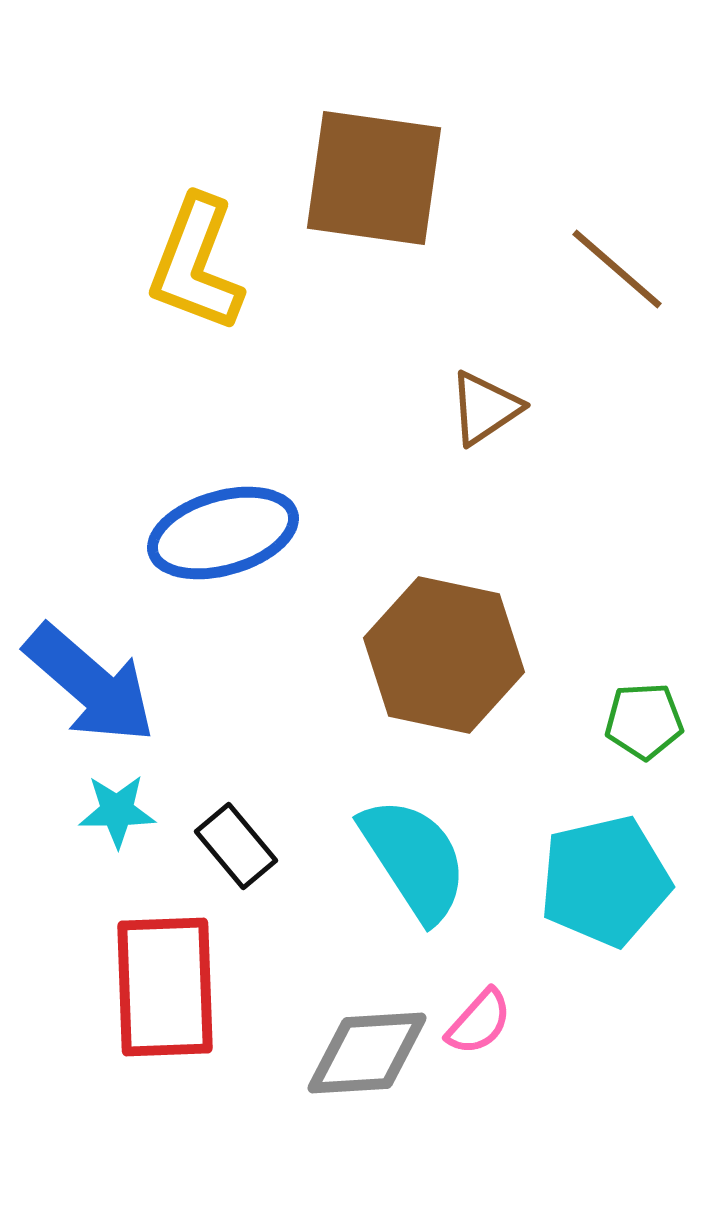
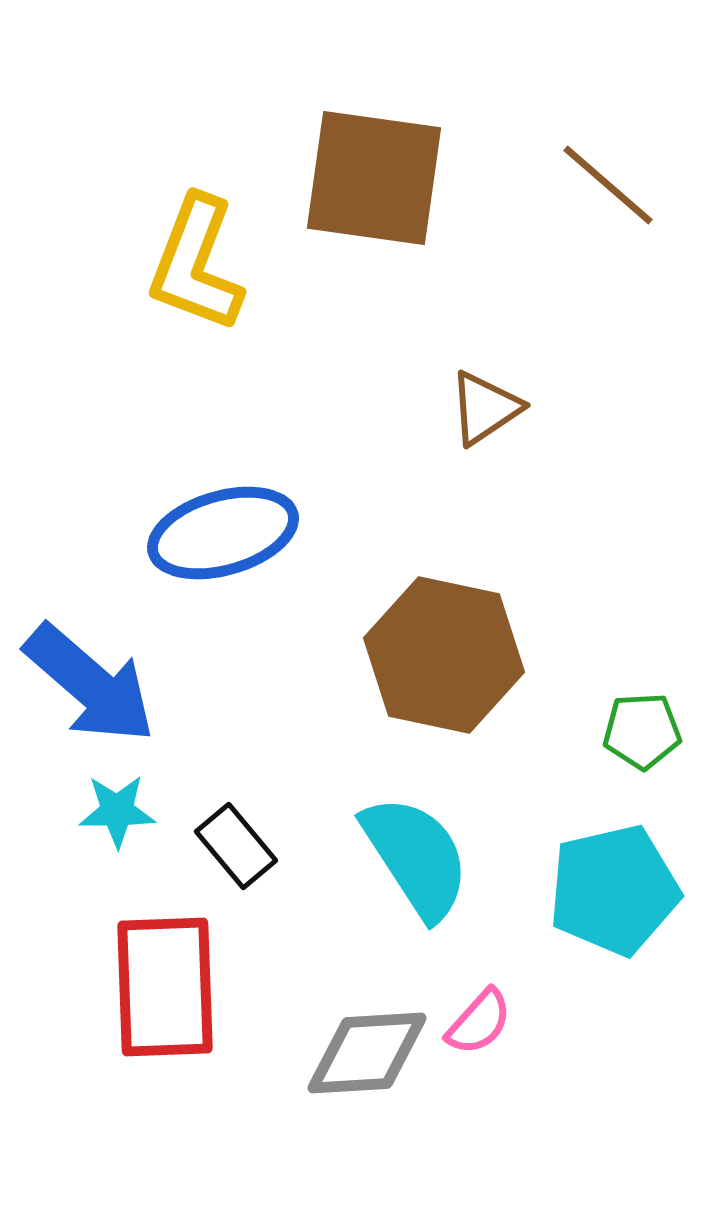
brown line: moved 9 px left, 84 px up
green pentagon: moved 2 px left, 10 px down
cyan semicircle: moved 2 px right, 2 px up
cyan pentagon: moved 9 px right, 9 px down
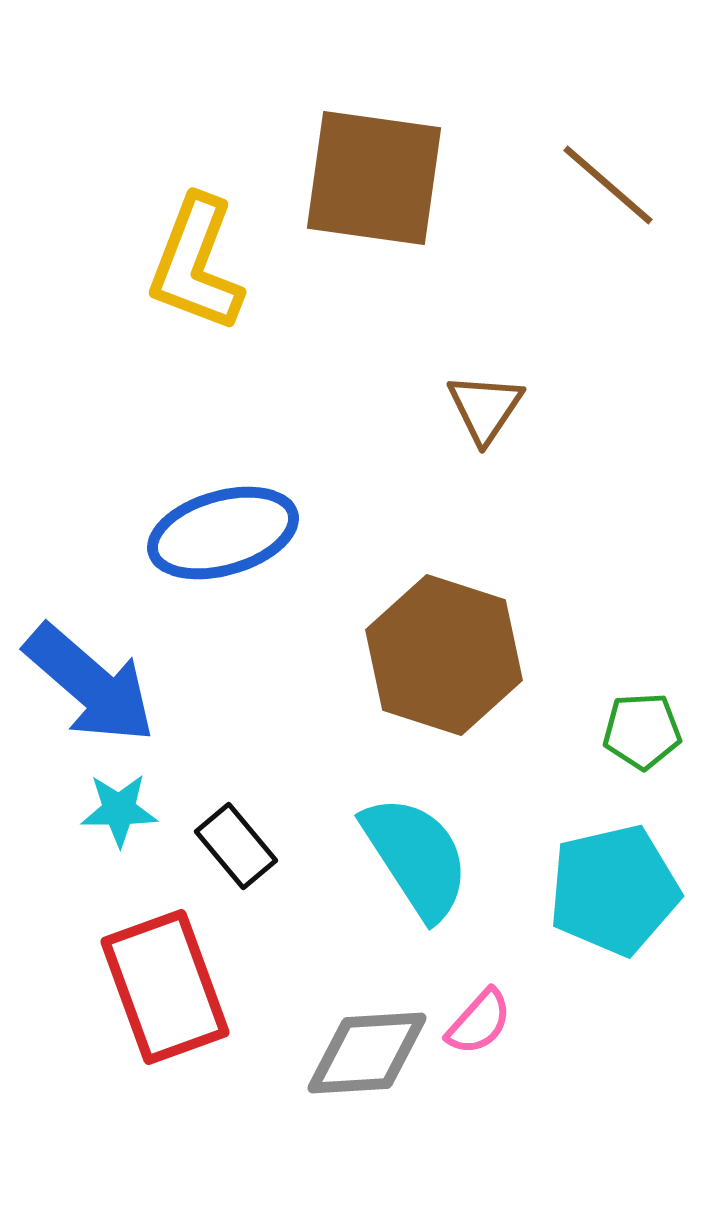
brown triangle: rotated 22 degrees counterclockwise
brown hexagon: rotated 6 degrees clockwise
cyan star: moved 2 px right, 1 px up
red rectangle: rotated 18 degrees counterclockwise
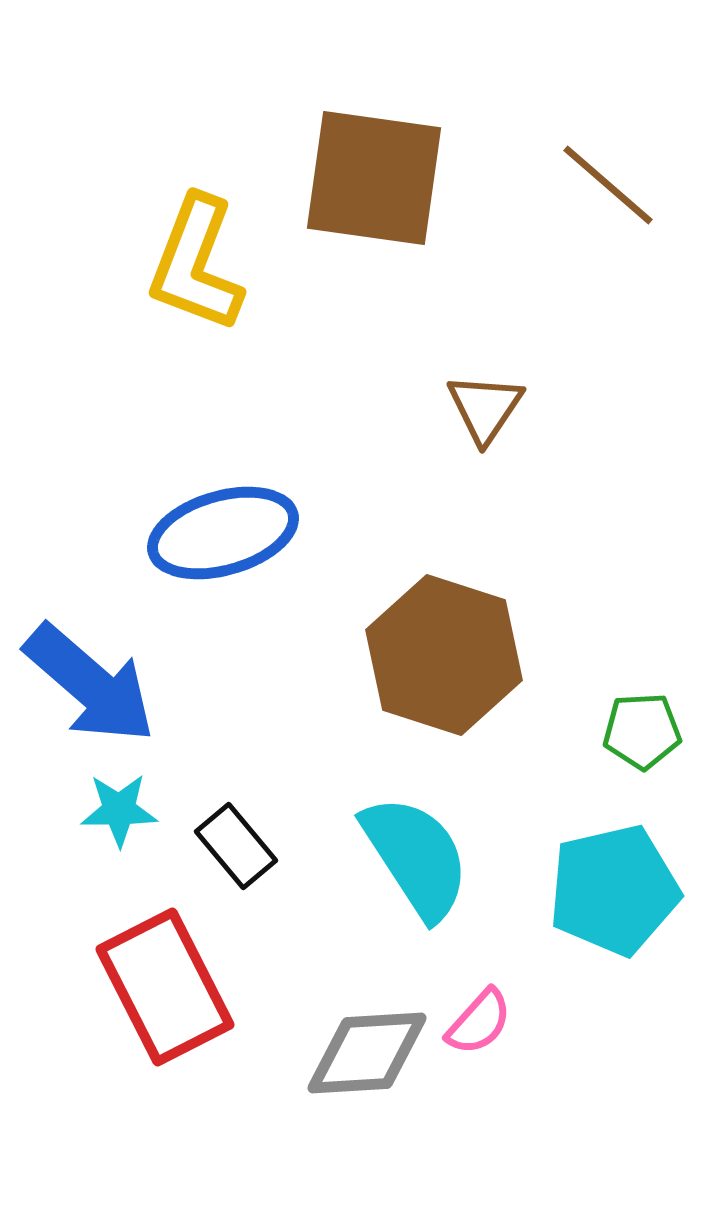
red rectangle: rotated 7 degrees counterclockwise
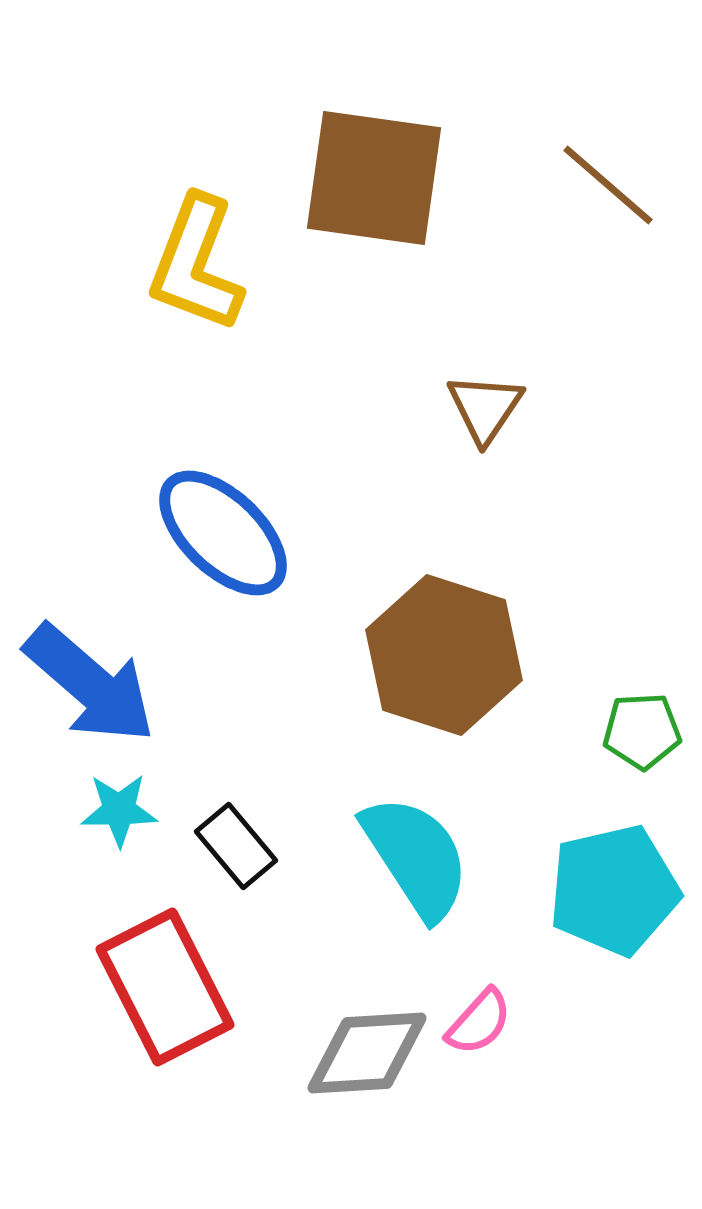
blue ellipse: rotated 60 degrees clockwise
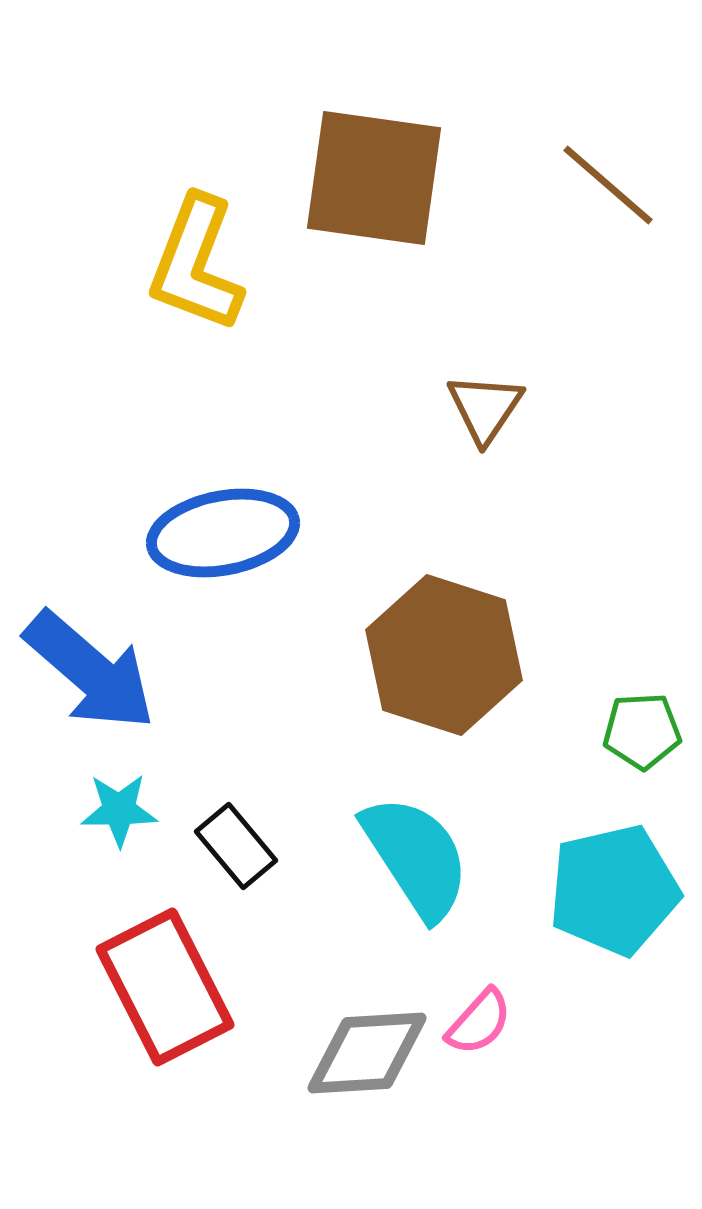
blue ellipse: rotated 55 degrees counterclockwise
blue arrow: moved 13 px up
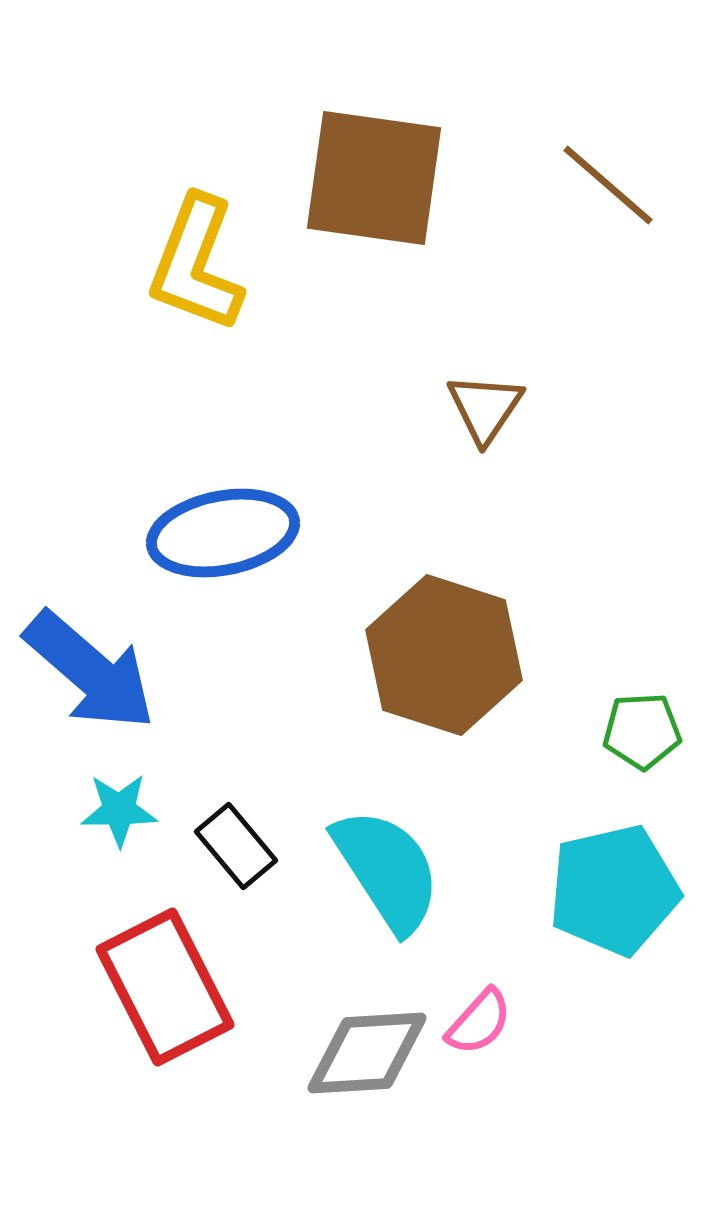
cyan semicircle: moved 29 px left, 13 px down
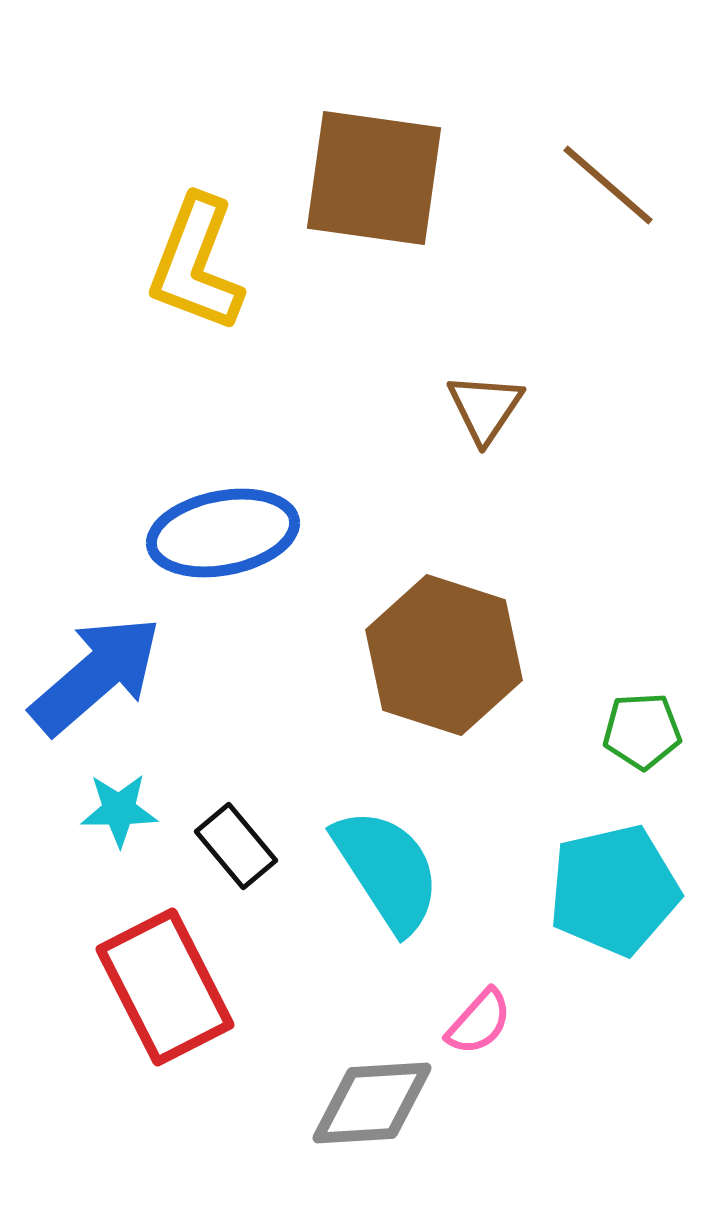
blue arrow: moved 6 px right, 4 px down; rotated 82 degrees counterclockwise
gray diamond: moved 5 px right, 50 px down
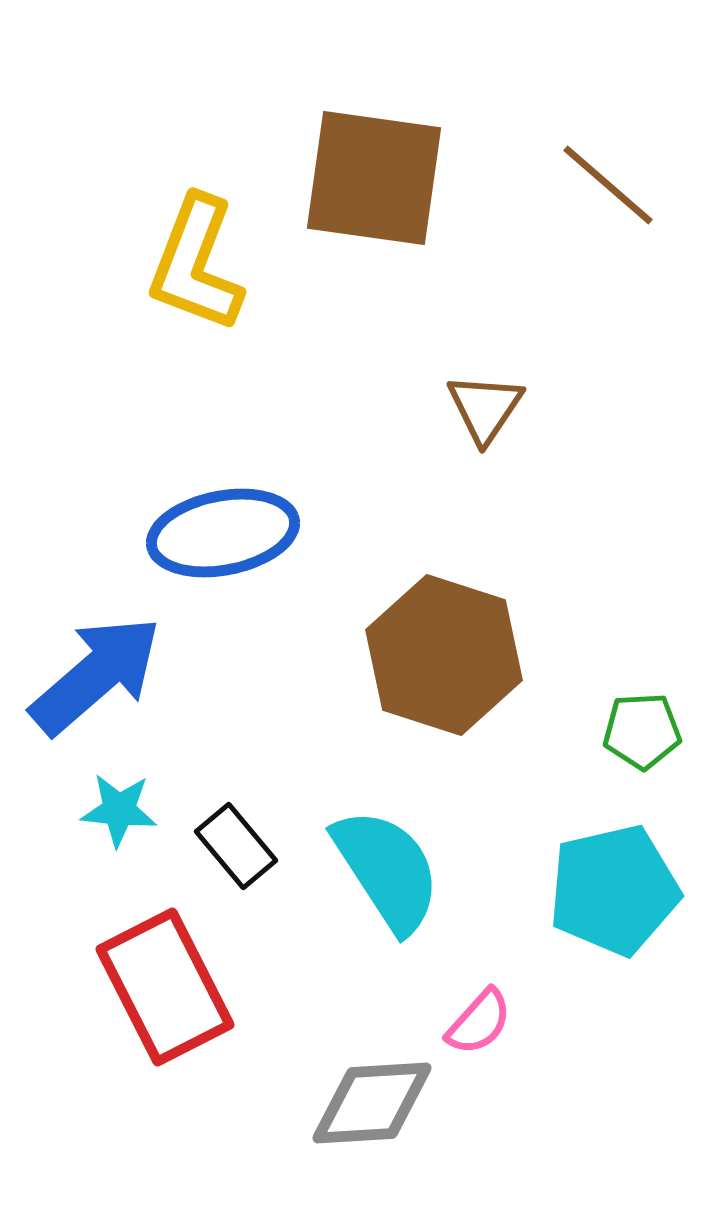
cyan star: rotated 6 degrees clockwise
